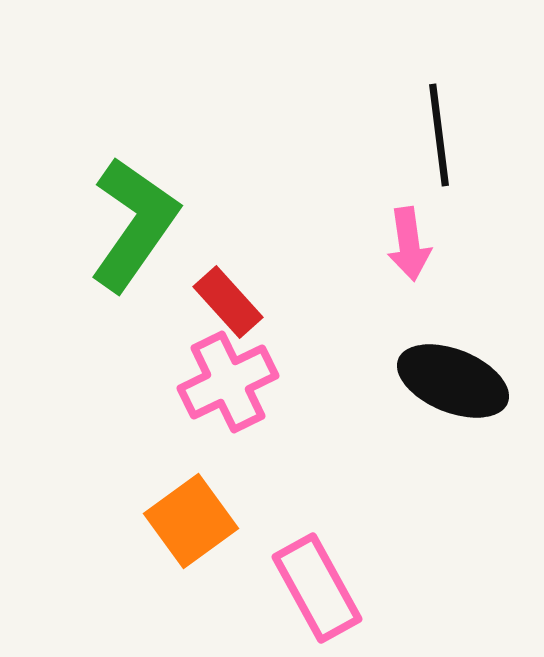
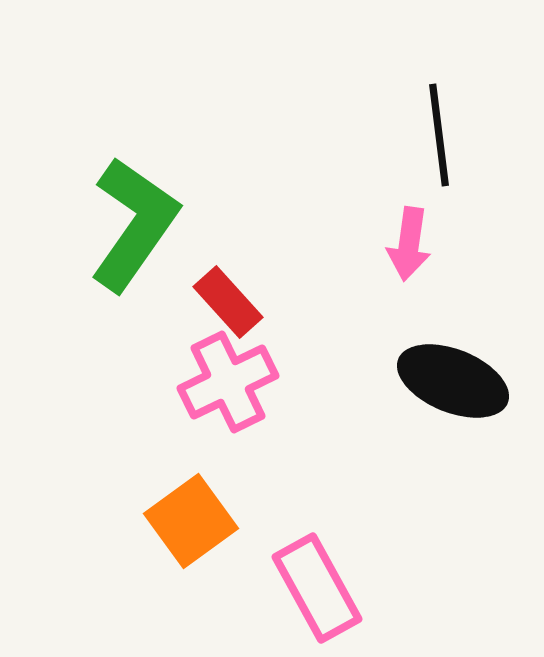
pink arrow: rotated 16 degrees clockwise
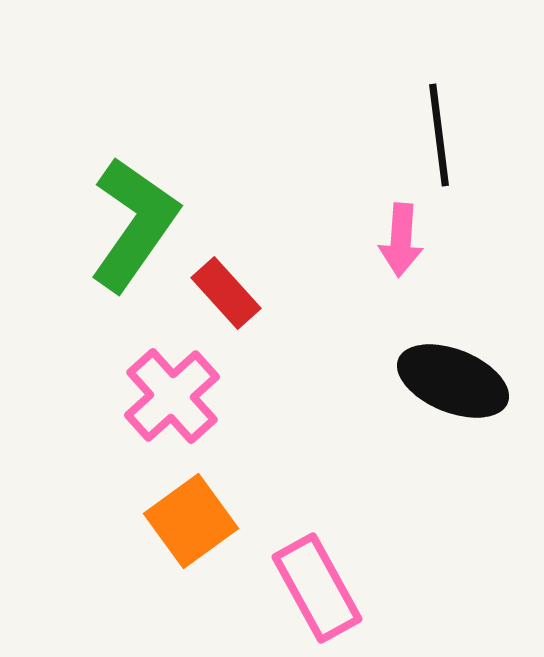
pink arrow: moved 8 px left, 4 px up; rotated 4 degrees counterclockwise
red rectangle: moved 2 px left, 9 px up
pink cross: moved 56 px left, 14 px down; rotated 16 degrees counterclockwise
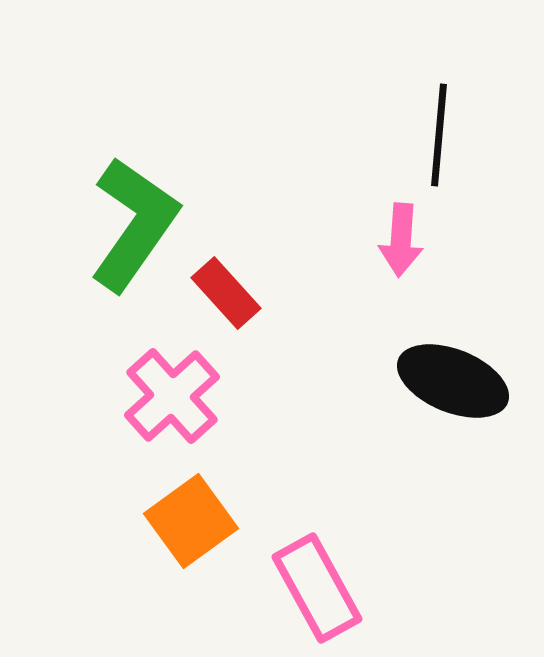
black line: rotated 12 degrees clockwise
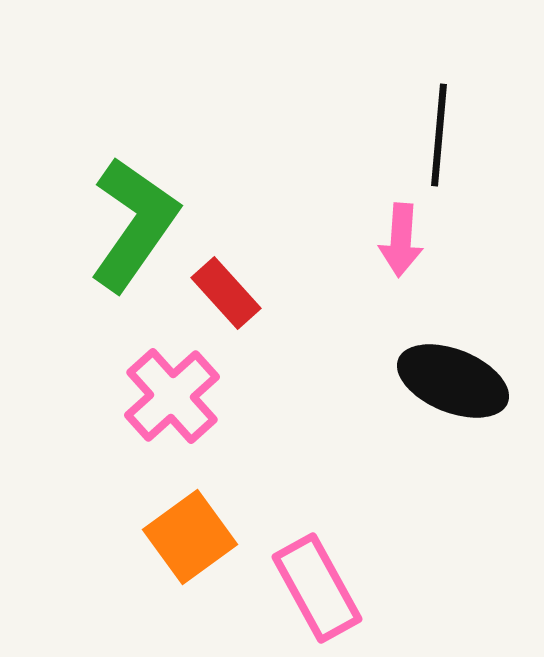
orange square: moved 1 px left, 16 px down
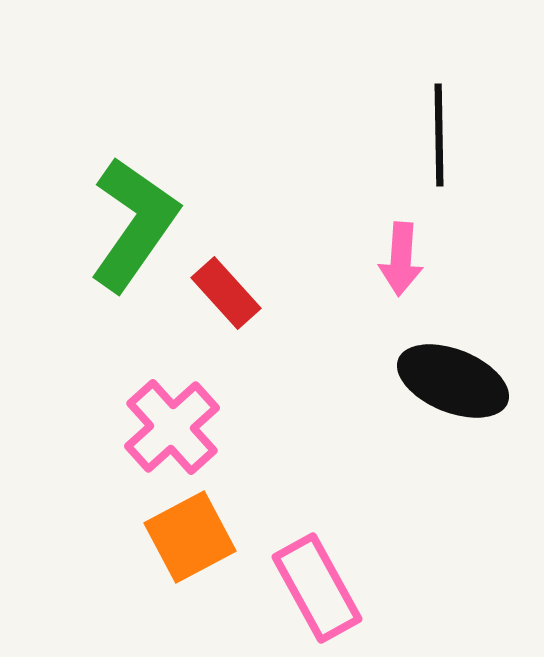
black line: rotated 6 degrees counterclockwise
pink arrow: moved 19 px down
pink cross: moved 31 px down
orange square: rotated 8 degrees clockwise
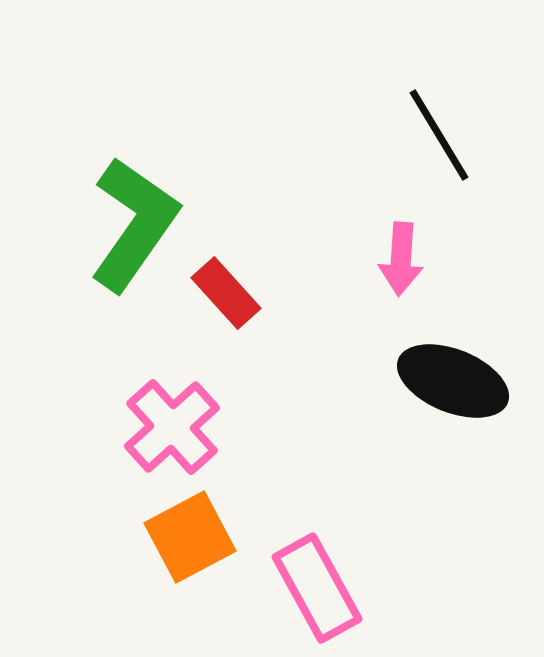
black line: rotated 30 degrees counterclockwise
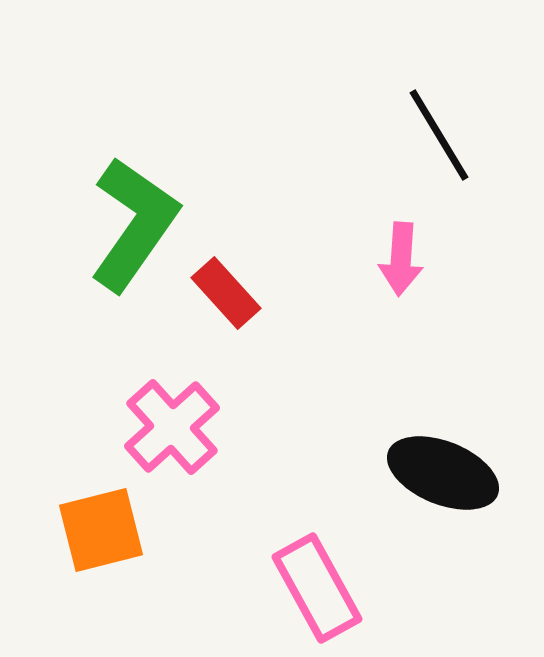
black ellipse: moved 10 px left, 92 px down
orange square: moved 89 px left, 7 px up; rotated 14 degrees clockwise
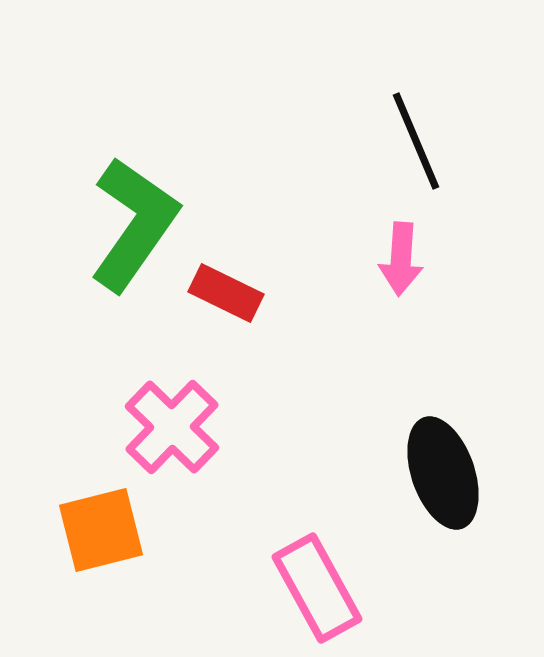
black line: moved 23 px left, 6 px down; rotated 8 degrees clockwise
red rectangle: rotated 22 degrees counterclockwise
pink cross: rotated 4 degrees counterclockwise
black ellipse: rotated 49 degrees clockwise
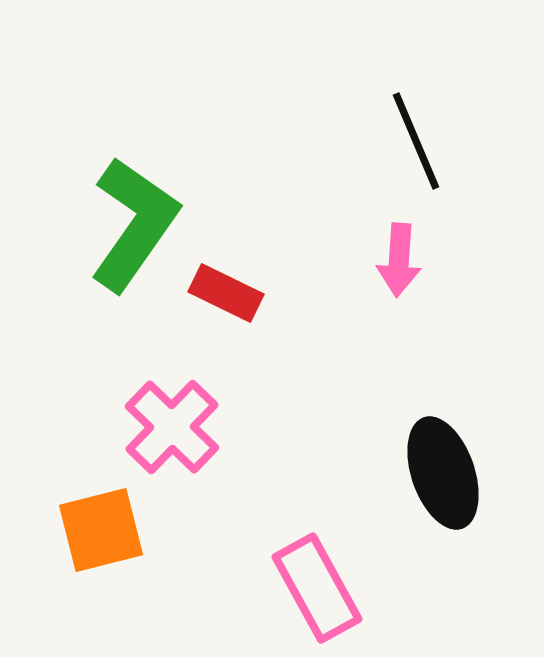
pink arrow: moved 2 px left, 1 px down
